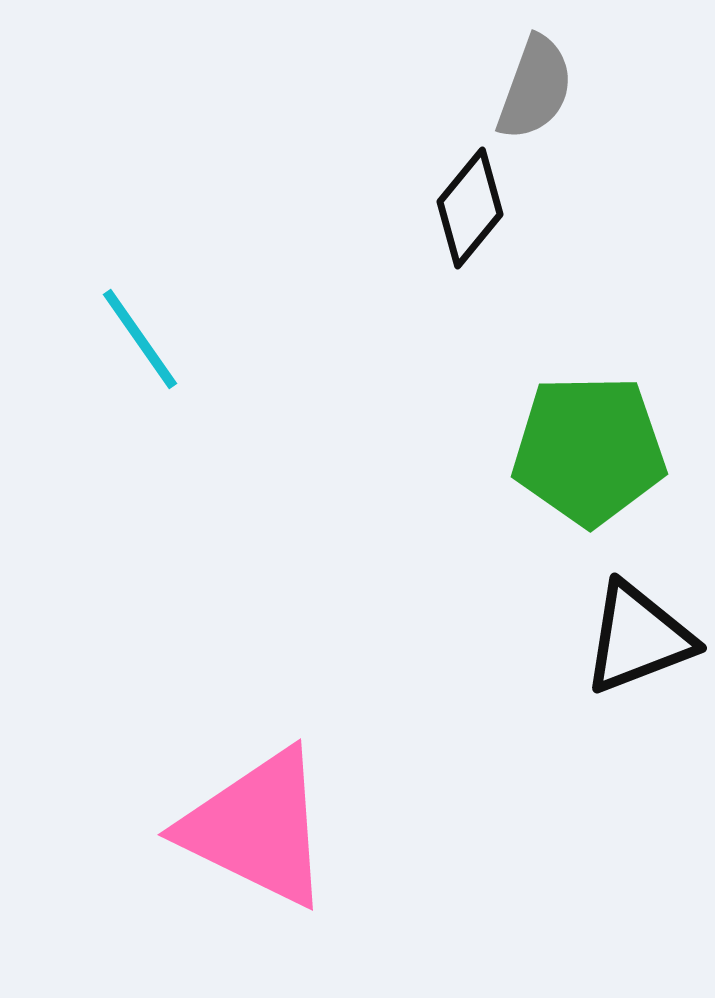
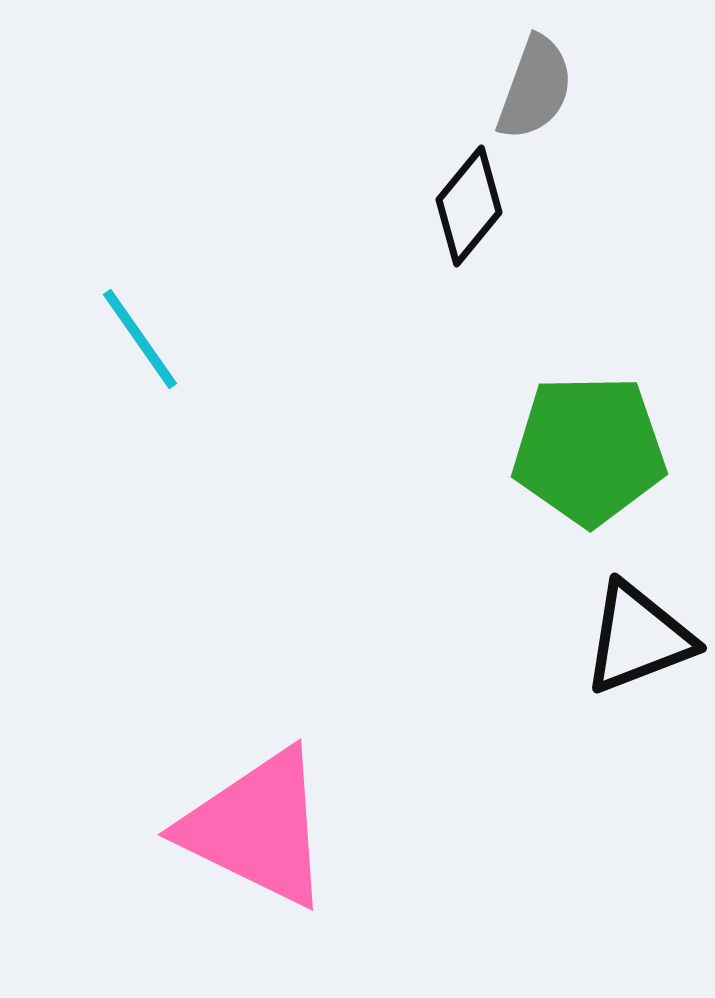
black diamond: moved 1 px left, 2 px up
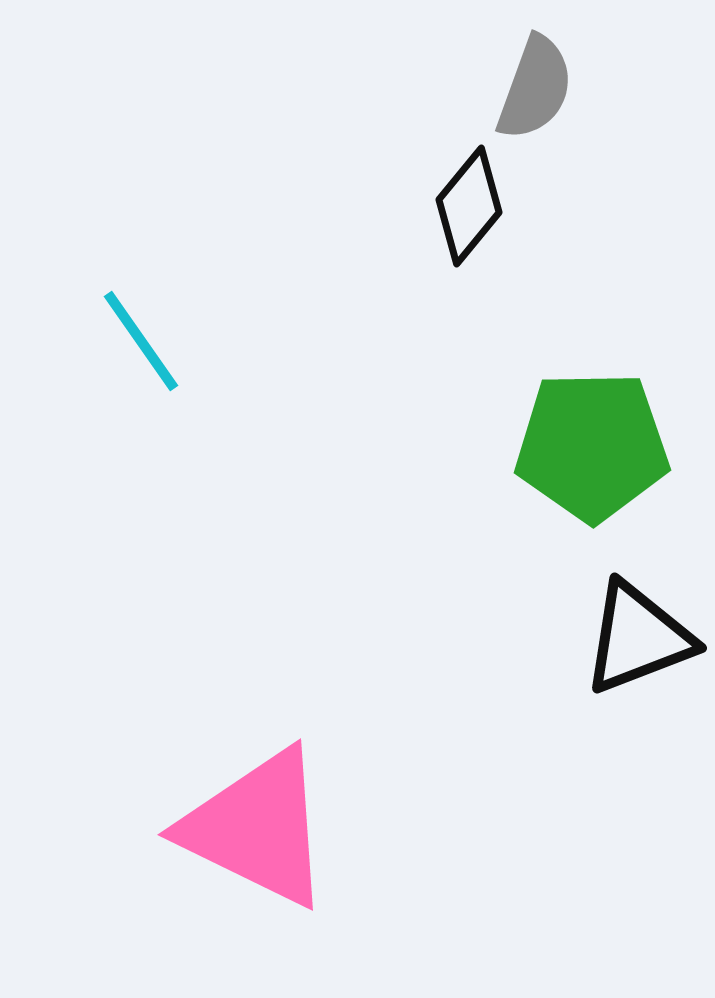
cyan line: moved 1 px right, 2 px down
green pentagon: moved 3 px right, 4 px up
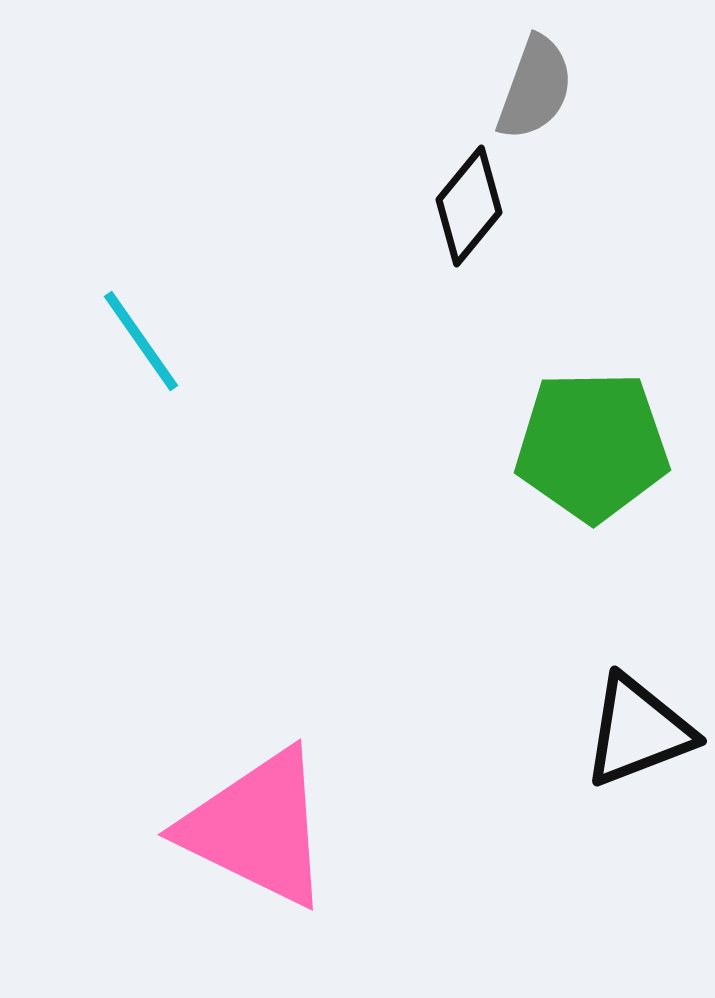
black triangle: moved 93 px down
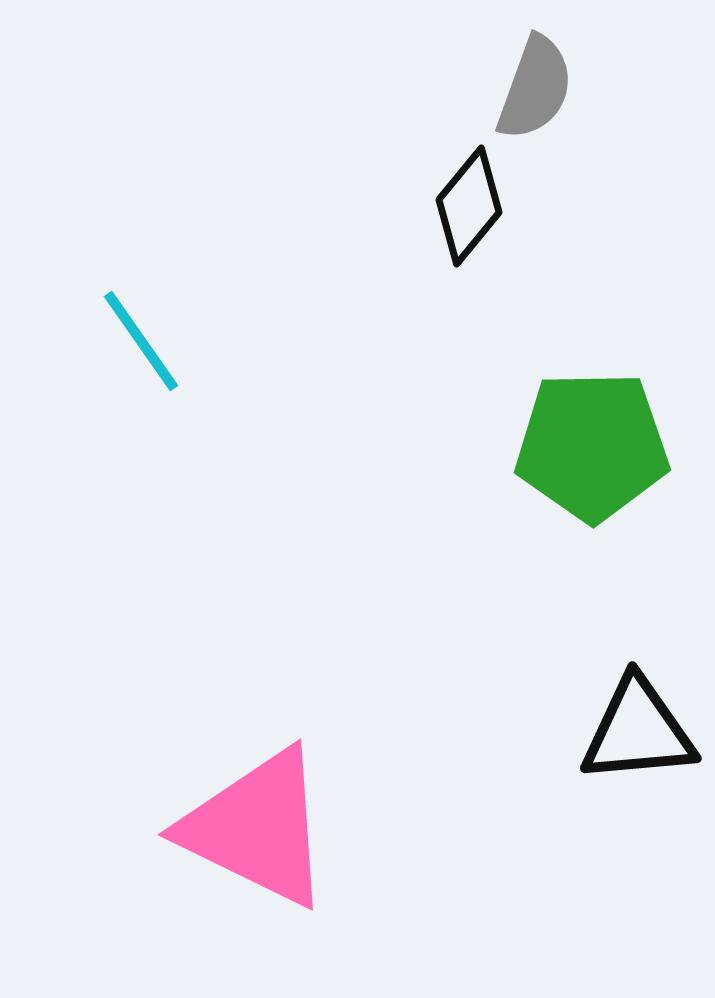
black triangle: rotated 16 degrees clockwise
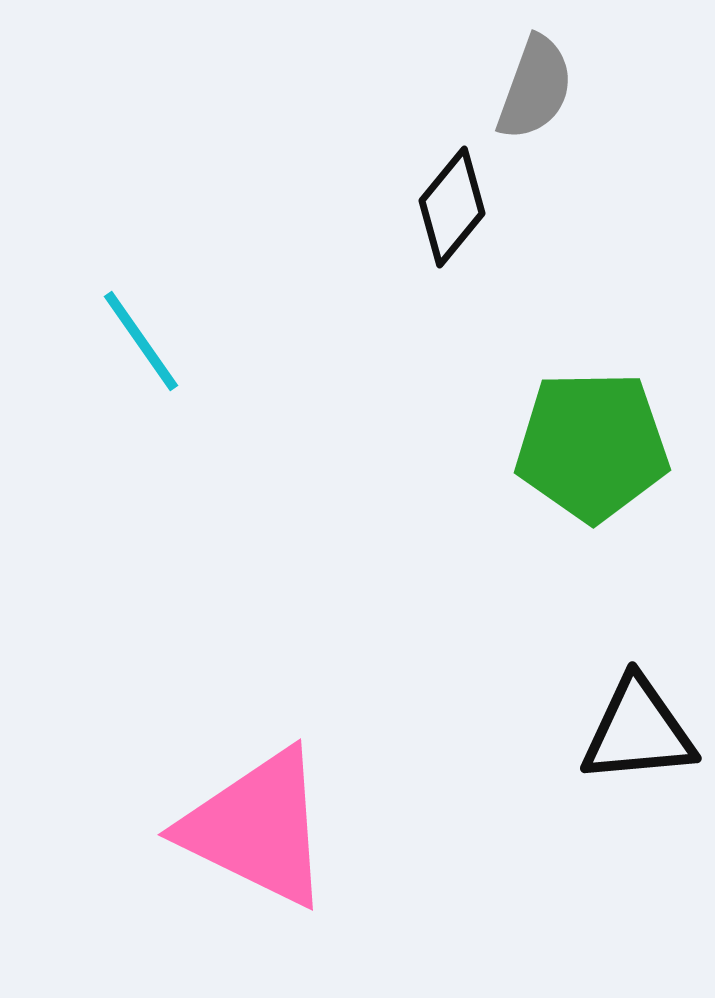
black diamond: moved 17 px left, 1 px down
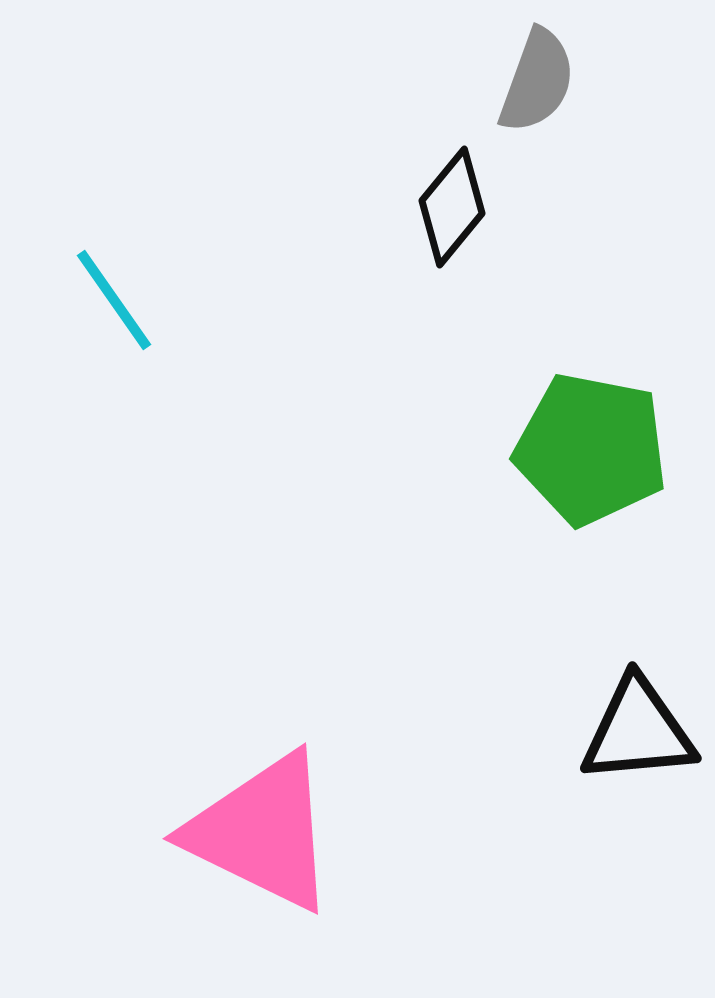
gray semicircle: moved 2 px right, 7 px up
cyan line: moved 27 px left, 41 px up
green pentagon: moved 1 px left, 3 px down; rotated 12 degrees clockwise
pink triangle: moved 5 px right, 4 px down
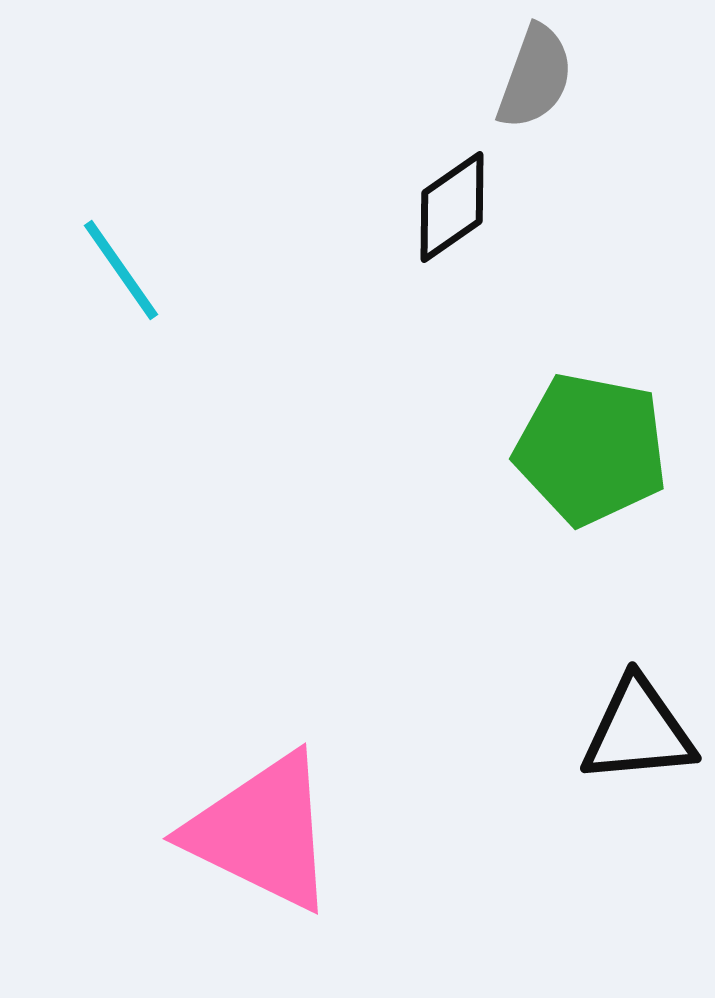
gray semicircle: moved 2 px left, 4 px up
black diamond: rotated 16 degrees clockwise
cyan line: moved 7 px right, 30 px up
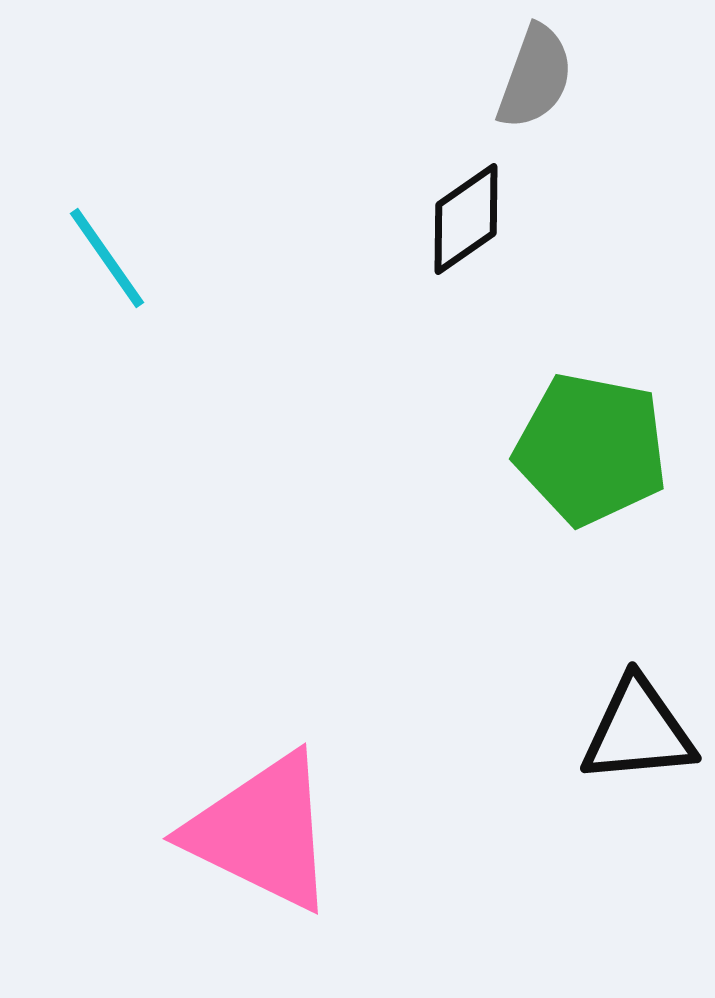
black diamond: moved 14 px right, 12 px down
cyan line: moved 14 px left, 12 px up
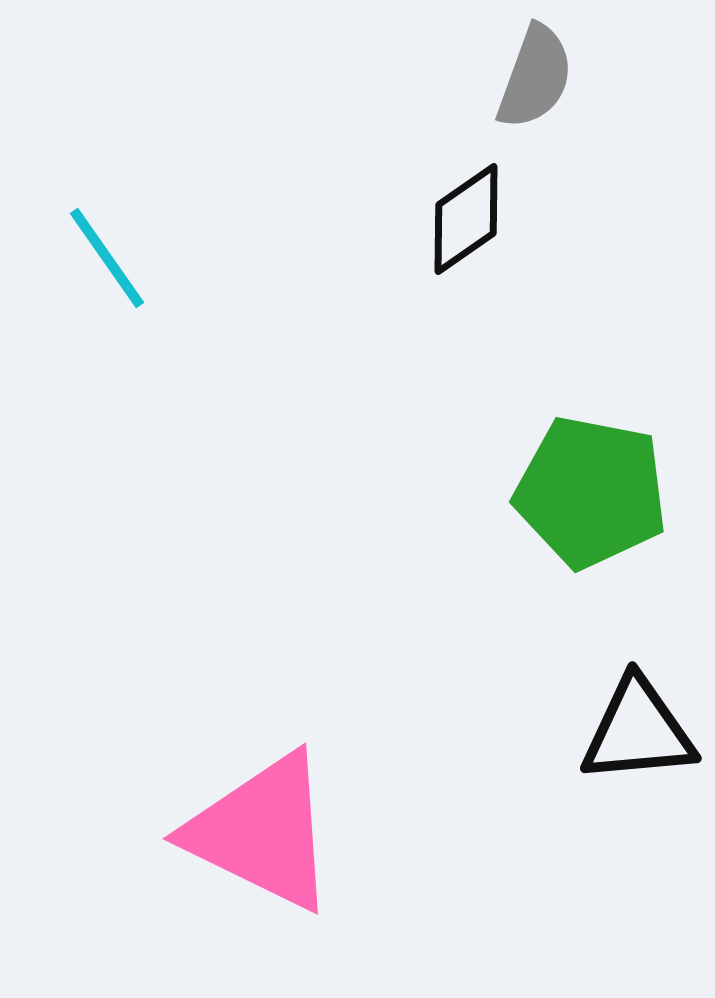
green pentagon: moved 43 px down
